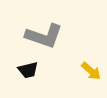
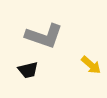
yellow arrow: moved 6 px up
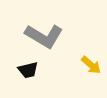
gray L-shape: rotated 12 degrees clockwise
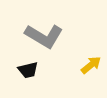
yellow arrow: rotated 80 degrees counterclockwise
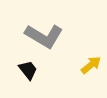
black trapezoid: rotated 115 degrees counterclockwise
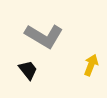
yellow arrow: rotated 30 degrees counterclockwise
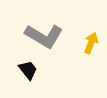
yellow arrow: moved 22 px up
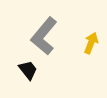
gray L-shape: rotated 99 degrees clockwise
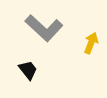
gray L-shape: moved 8 px up; rotated 87 degrees counterclockwise
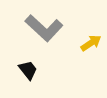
yellow arrow: rotated 35 degrees clockwise
